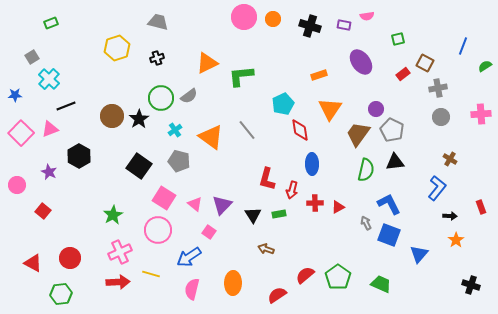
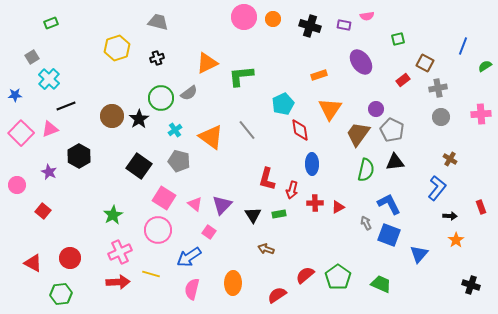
red rectangle at (403, 74): moved 6 px down
gray semicircle at (189, 96): moved 3 px up
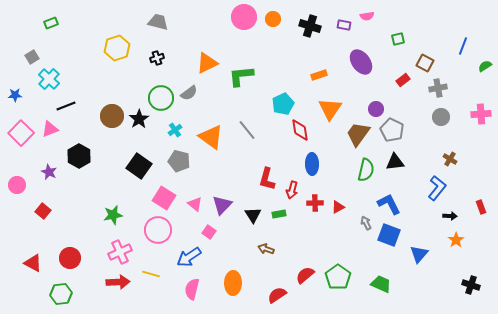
green star at (113, 215): rotated 18 degrees clockwise
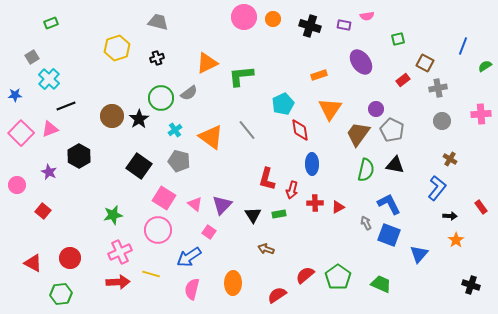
gray circle at (441, 117): moved 1 px right, 4 px down
black triangle at (395, 162): moved 3 px down; rotated 18 degrees clockwise
red rectangle at (481, 207): rotated 16 degrees counterclockwise
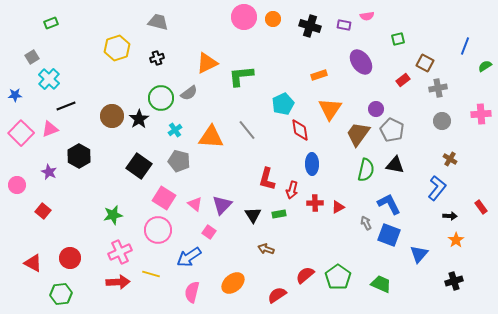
blue line at (463, 46): moved 2 px right
orange triangle at (211, 137): rotated 32 degrees counterclockwise
orange ellipse at (233, 283): rotated 50 degrees clockwise
black cross at (471, 285): moved 17 px left, 4 px up; rotated 36 degrees counterclockwise
pink semicircle at (192, 289): moved 3 px down
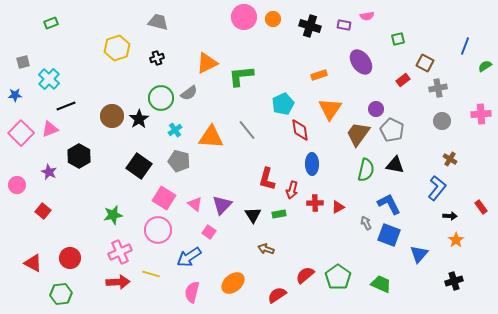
gray square at (32, 57): moved 9 px left, 5 px down; rotated 16 degrees clockwise
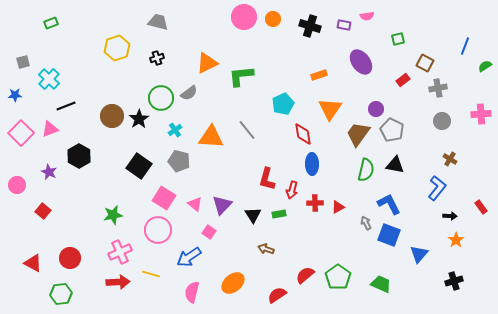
red diamond at (300, 130): moved 3 px right, 4 px down
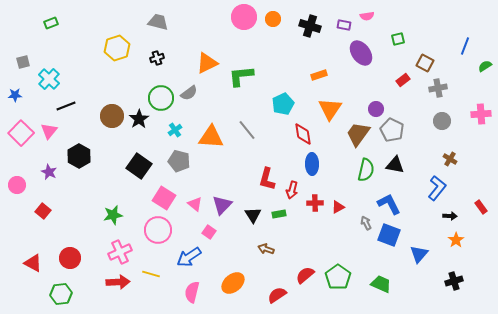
purple ellipse at (361, 62): moved 9 px up
pink triangle at (50, 129): moved 1 px left, 2 px down; rotated 30 degrees counterclockwise
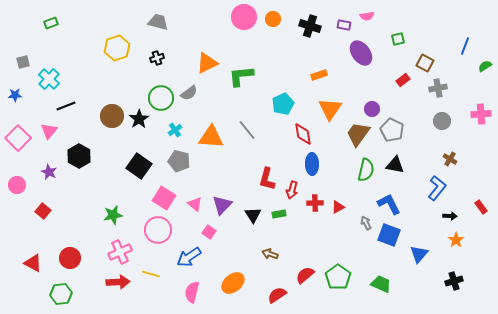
purple circle at (376, 109): moved 4 px left
pink square at (21, 133): moved 3 px left, 5 px down
brown arrow at (266, 249): moved 4 px right, 5 px down
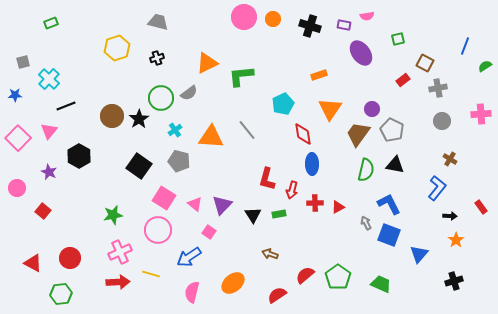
pink circle at (17, 185): moved 3 px down
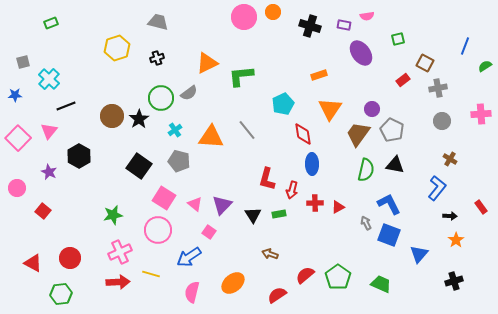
orange circle at (273, 19): moved 7 px up
